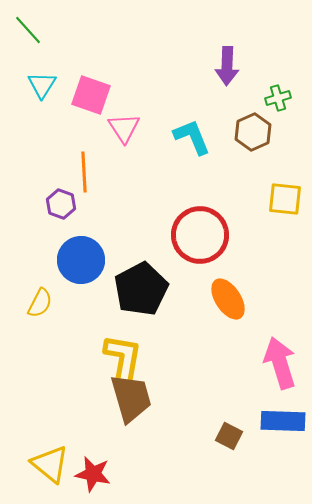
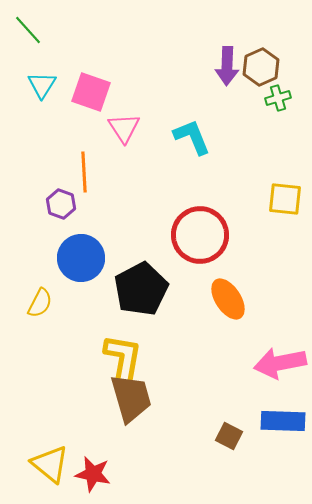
pink square: moved 3 px up
brown hexagon: moved 8 px right, 65 px up
blue circle: moved 2 px up
pink arrow: rotated 84 degrees counterclockwise
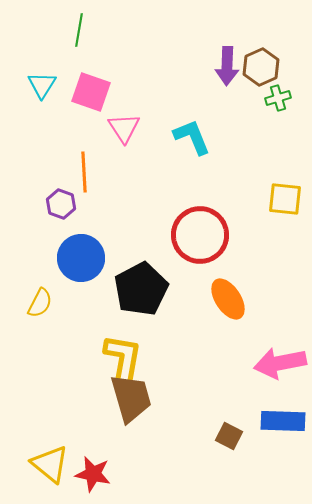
green line: moved 51 px right; rotated 52 degrees clockwise
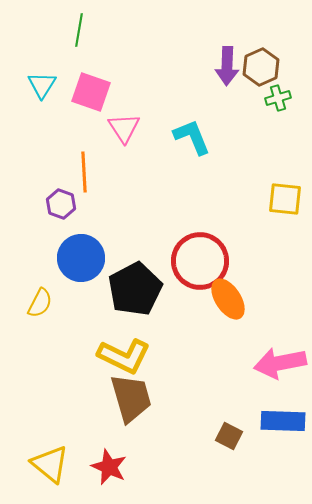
red circle: moved 26 px down
black pentagon: moved 6 px left
yellow L-shape: moved 1 px right, 3 px up; rotated 106 degrees clockwise
red star: moved 16 px right, 7 px up; rotated 12 degrees clockwise
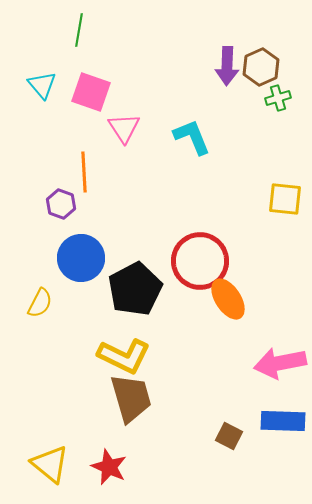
cyan triangle: rotated 12 degrees counterclockwise
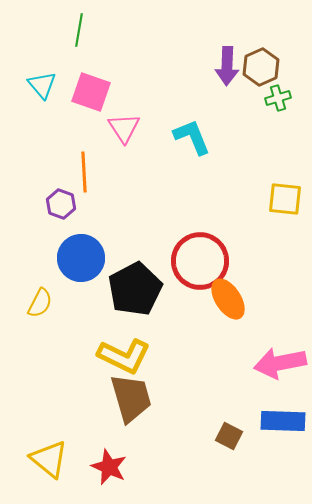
yellow triangle: moved 1 px left, 5 px up
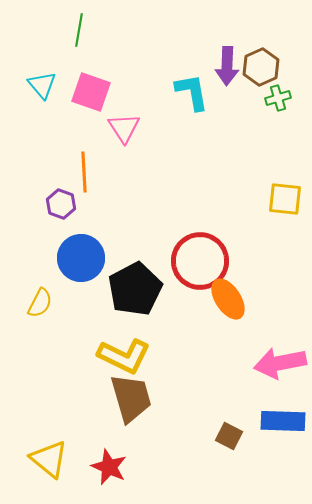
cyan L-shape: moved 45 px up; rotated 12 degrees clockwise
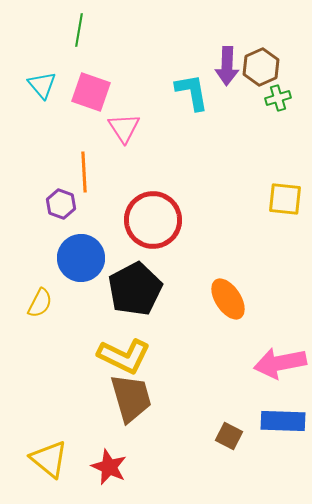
red circle: moved 47 px left, 41 px up
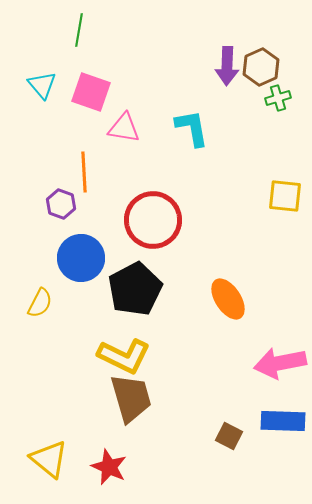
cyan L-shape: moved 36 px down
pink triangle: rotated 48 degrees counterclockwise
yellow square: moved 3 px up
